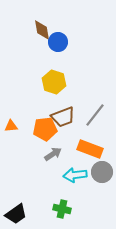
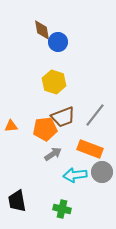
black trapezoid: moved 1 px right, 13 px up; rotated 115 degrees clockwise
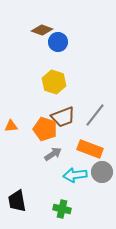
brown diamond: rotated 60 degrees counterclockwise
orange pentagon: rotated 25 degrees clockwise
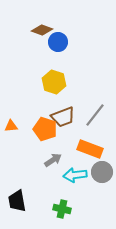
gray arrow: moved 6 px down
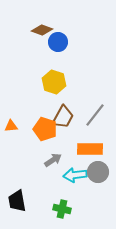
brown trapezoid: rotated 40 degrees counterclockwise
orange rectangle: rotated 20 degrees counterclockwise
gray circle: moved 4 px left
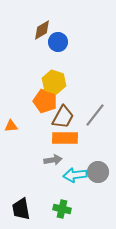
brown diamond: rotated 50 degrees counterclockwise
orange pentagon: moved 28 px up
orange rectangle: moved 25 px left, 11 px up
gray arrow: rotated 24 degrees clockwise
black trapezoid: moved 4 px right, 8 px down
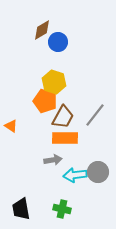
orange triangle: rotated 40 degrees clockwise
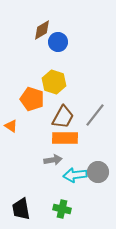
orange pentagon: moved 13 px left, 2 px up
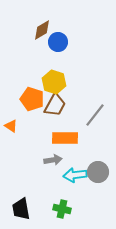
brown trapezoid: moved 8 px left, 12 px up
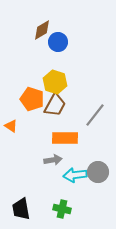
yellow hexagon: moved 1 px right
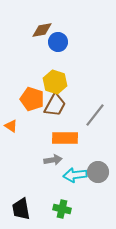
brown diamond: rotated 20 degrees clockwise
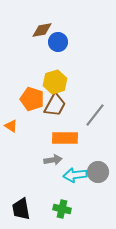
yellow hexagon: rotated 25 degrees clockwise
